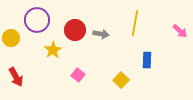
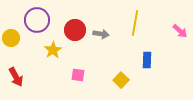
pink square: rotated 32 degrees counterclockwise
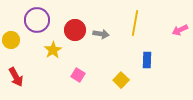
pink arrow: moved 1 px up; rotated 112 degrees clockwise
yellow circle: moved 2 px down
pink square: rotated 24 degrees clockwise
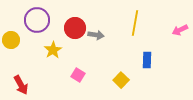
red circle: moved 2 px up
gray arrow: moved 5 px left, 1 px down
red arrow: moved 5 px right, 8 px down
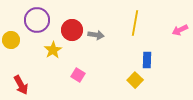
red circle: moved 3 px left, 2 px down
yellow square: moved 14 px right
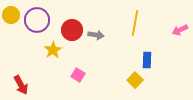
yellow circle: moved 25 px up
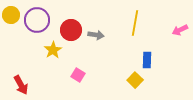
red circle: moved 1 px left
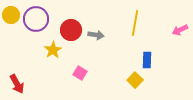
purple circle: moved 1 px left, 1 px up
pink square: moved 2 px right, 2 px up
red arrow: moved 4 px left, 1 px up
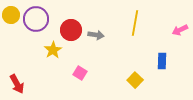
blue rectangle: moved 15 px right, 1 px down
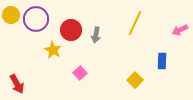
yellow line: rotated 15 degrees clockwise
gray arrow: rotated 91 degrees clockwise
yellow star: rotated 12 degrees counterclockwise
pink square: rotated 16 degrees clockwise
